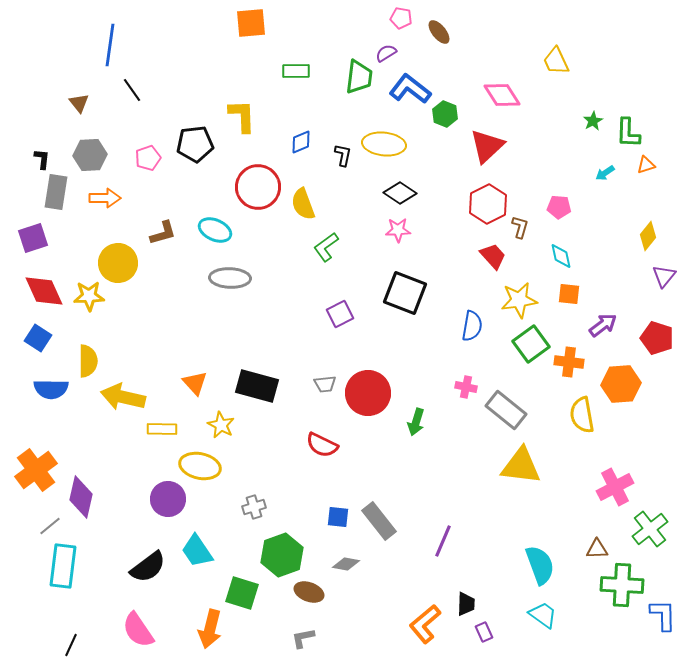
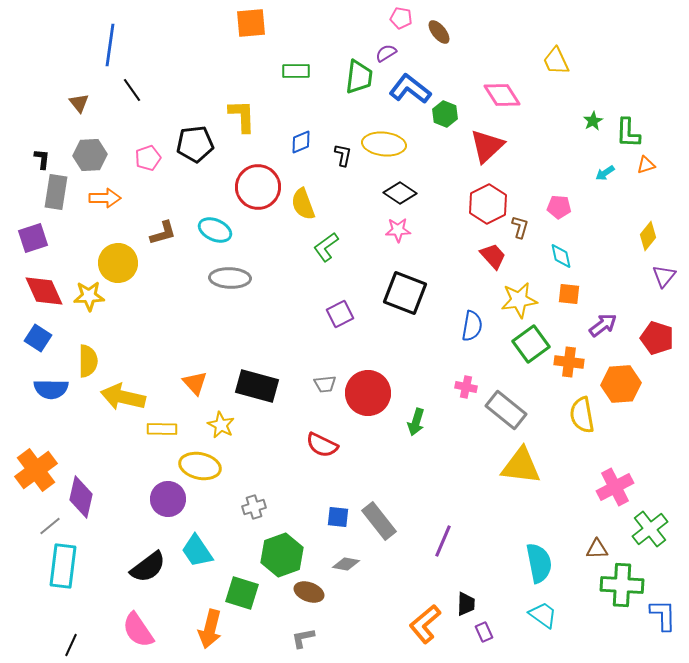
cyan semicircle at (540, 565): moved 1 px left, 2 px up; rotated 9 degrees clockwise
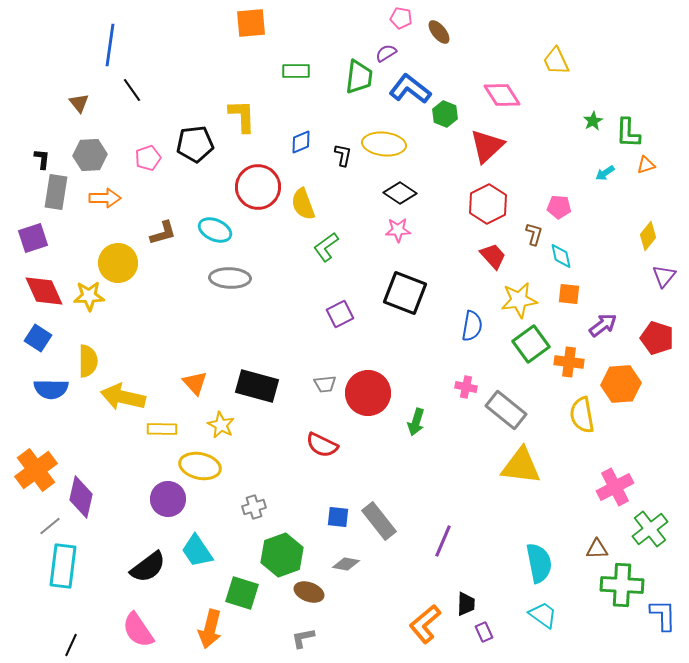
brown L-shape at (520, 227): moved 14 px right, 7 px down
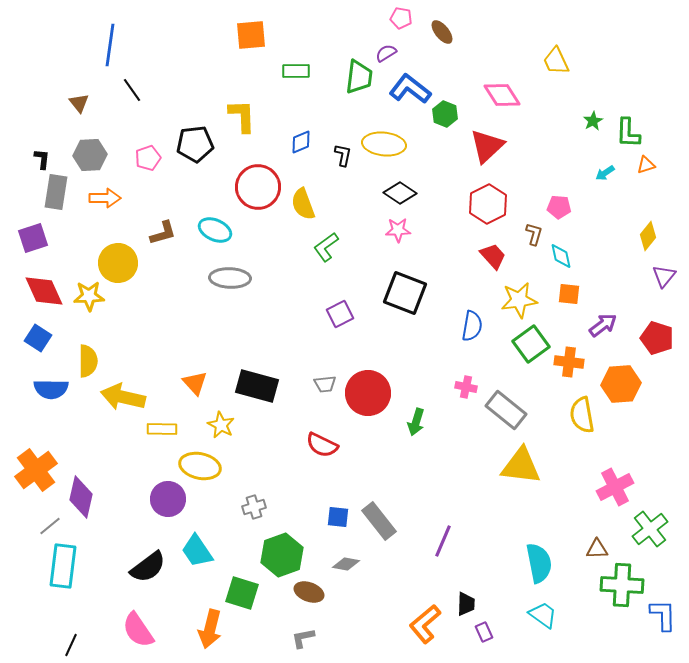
orange square at (251, 23): moved 12 px down
brown ellipse at (439, 32): moved 3 px right
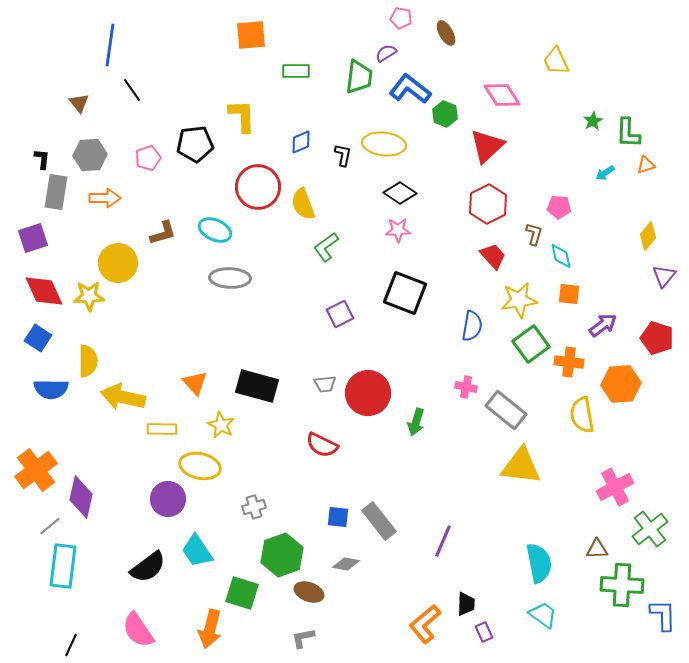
brown ellipse at (442, 32): moved 4 px right, 1 px down; rotated 10 degrees clockwise
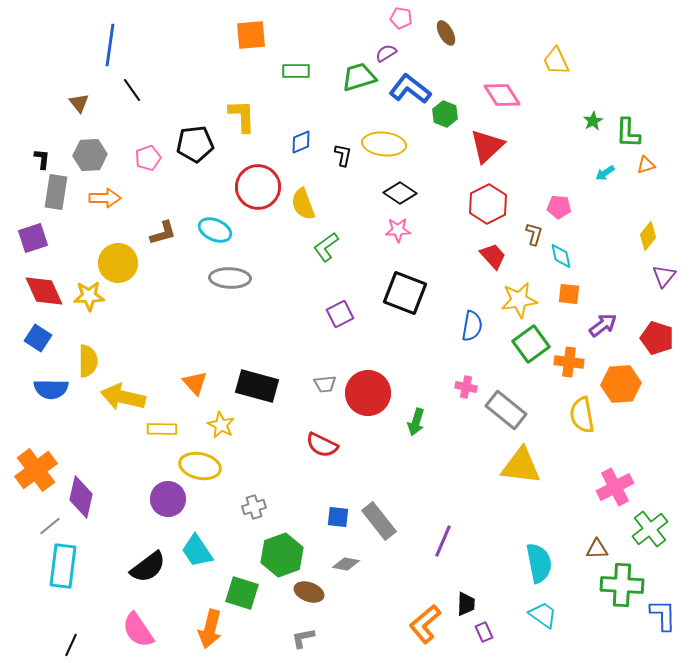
green trapezoid at (359, 77): rotated 114 degrees counterclockwise
